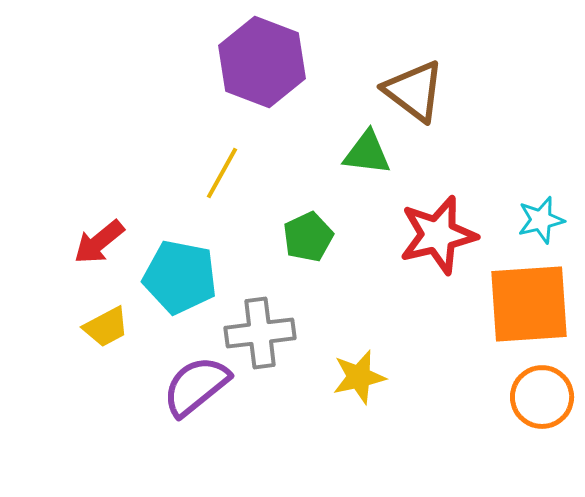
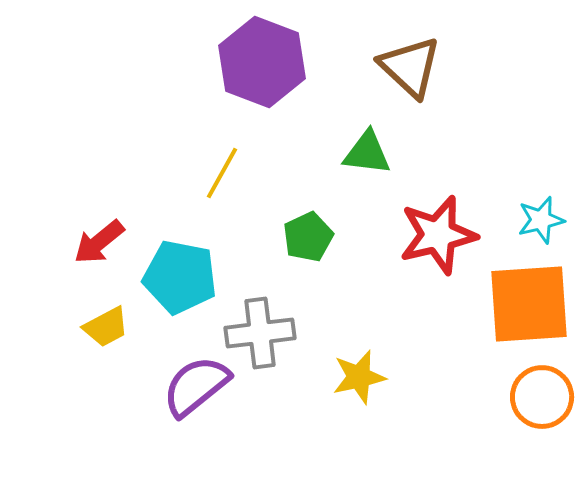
brown triangle: moved 4 px left, 24 px up; rotated 6 degrees clockwise
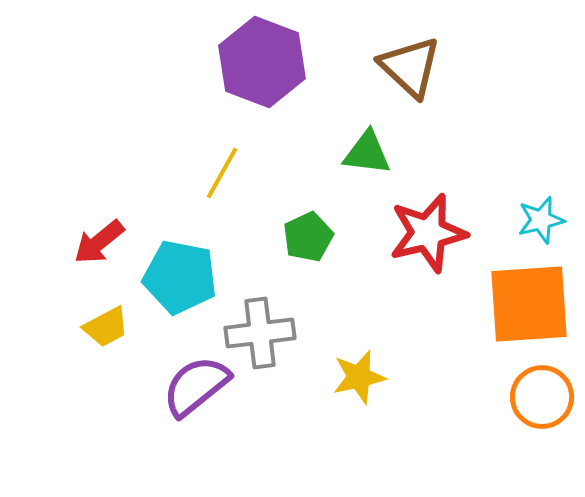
red star: moved 10 px left, 2 px up
